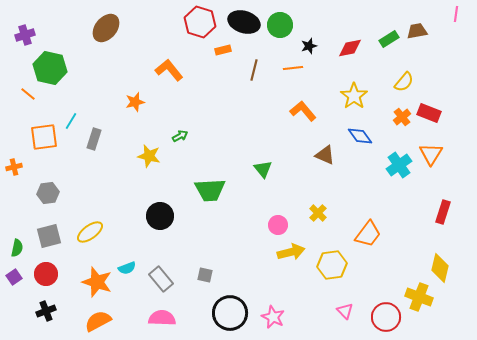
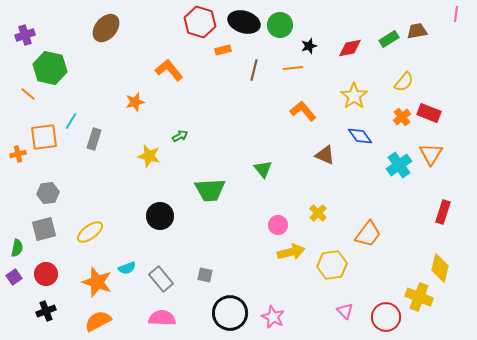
orange cross at (14, 167): moved 4 px right, 13 px up
gray square at (49, 236): moved 5 px left, 7 px up
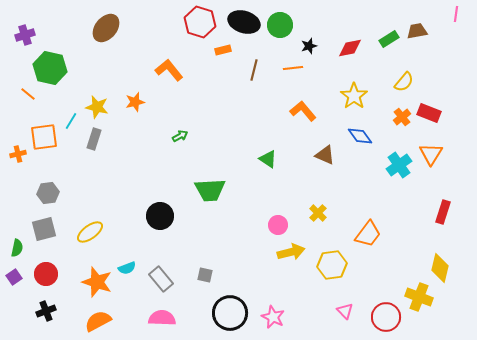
yellow star at (149, 156): moved 52 px left, 49 px up
green triangle at (263, 169): moved 5 px right, 10 px up; rotated 18 degrees counterclockwise
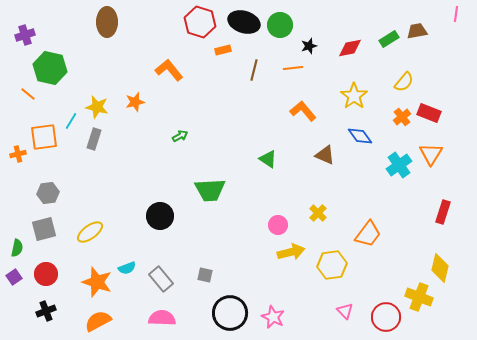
brown ellipse at (106, 28): moved 1 px right, 6 px up; rotated 40 degrees counterclockwise
